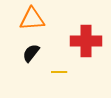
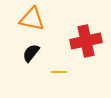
orange triangle: rotated 16 degrees clockwise
red cross: rotated 12 degrees counterclockwise
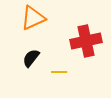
orange triangle: moved 1 px right, 1 px up; rotated 36 degrees counterclockwise
black semicircle: moved 5 px down
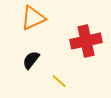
black semicircle: moved 2 px down
yellow line: moved 9 px down; rotated 42 degrees clockwise
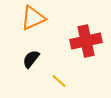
black semicircle: moved 1 px up
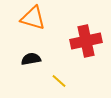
orange triangle: rotated 40 degrees clockwise
black semicircle: rotated 42 degrees clockwise
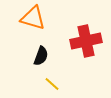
black semicircle: moved 10 px right, 3 px up; rotated 120 degrees clockwise
yellow line: moved 7 px left, 3 px down
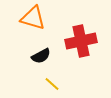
red cross: moved 5 px left
black semicircle: rotated 42 degrees clockwise
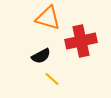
orange triangle: moved 15 px right
yellow line: moved 5 px up
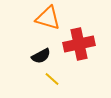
red cross: moved 2 px left, 3 px down
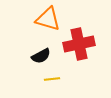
orange triangle: moved 1 px down
yellow line: rotated 49 degrees counterclockwise
